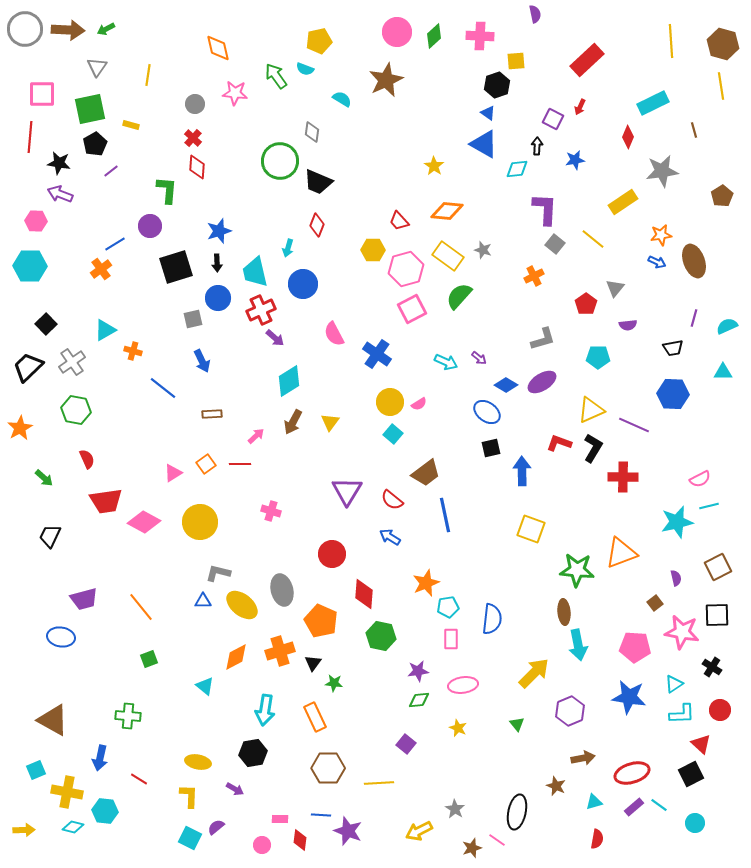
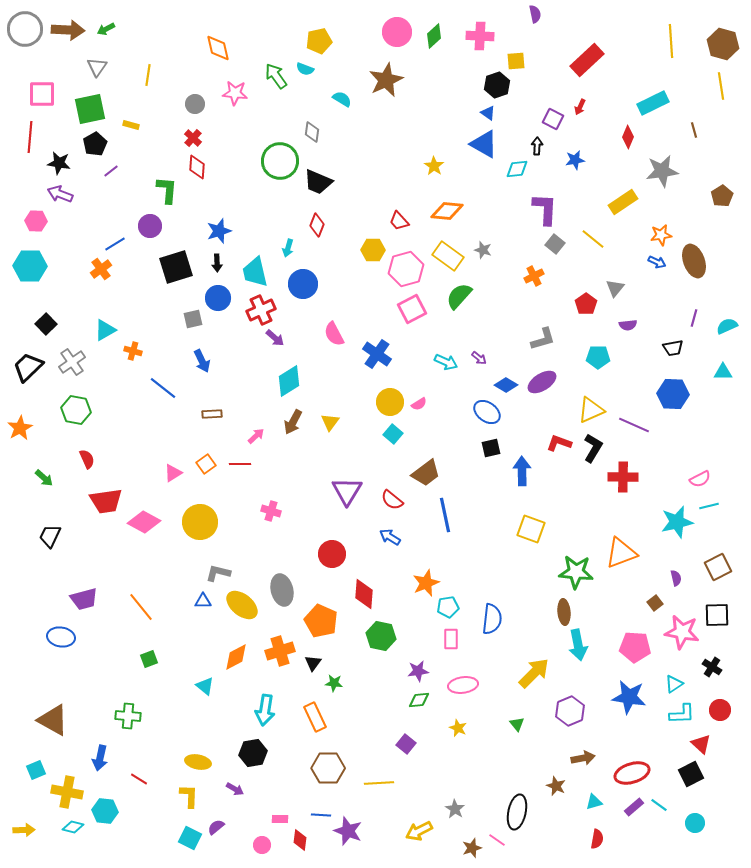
green star at (577, 570): moved 1 px left, 2 px down
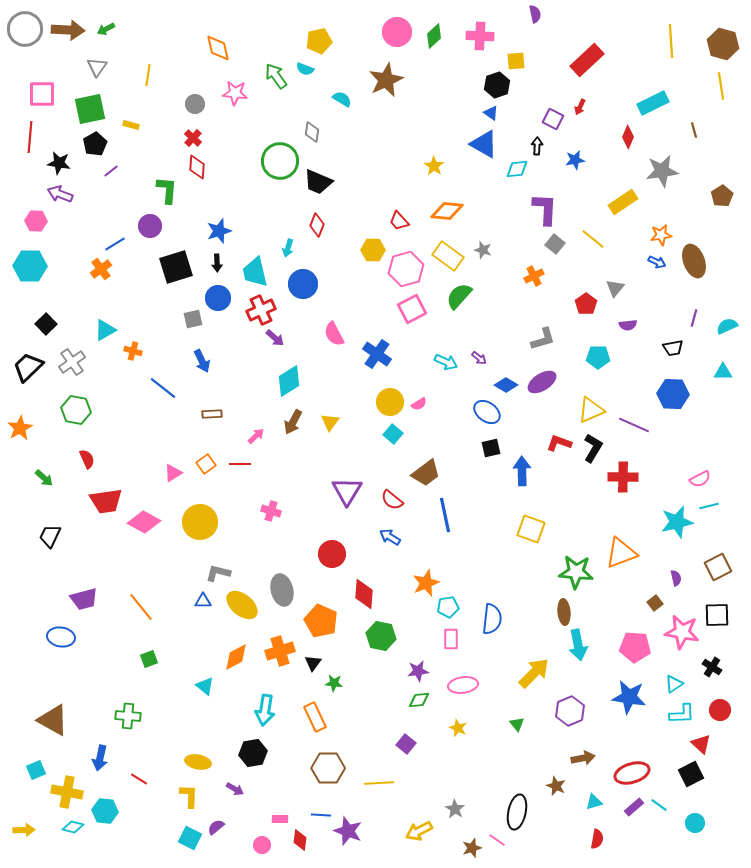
blue triangle at (488, 113): moved 3 px right
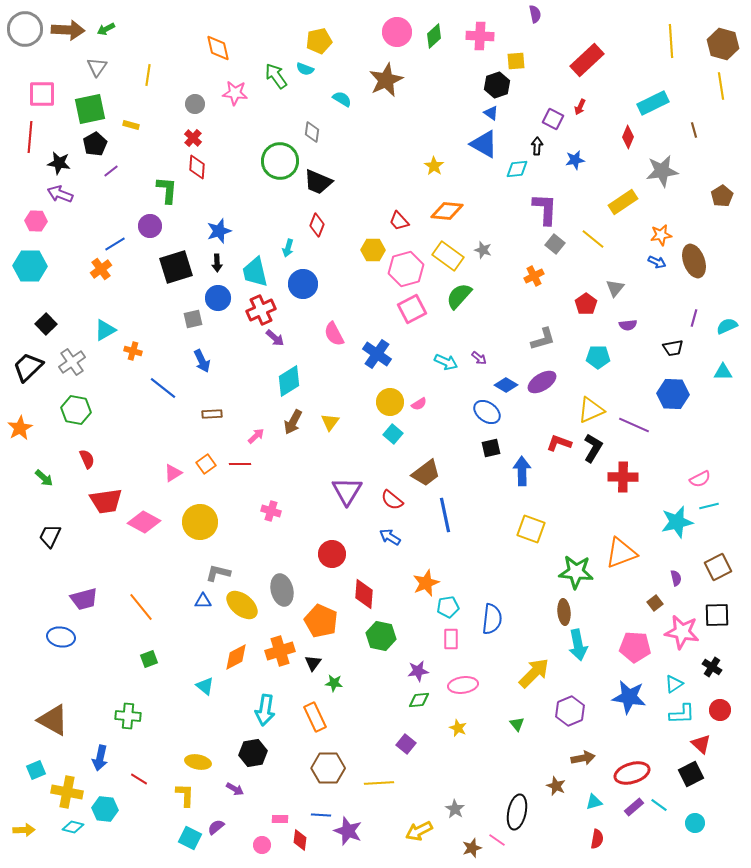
yellow L-shape at (189, 796): moved 4 px left, 1 px up
cyan hexagon at (105, 811): moved 2 px up
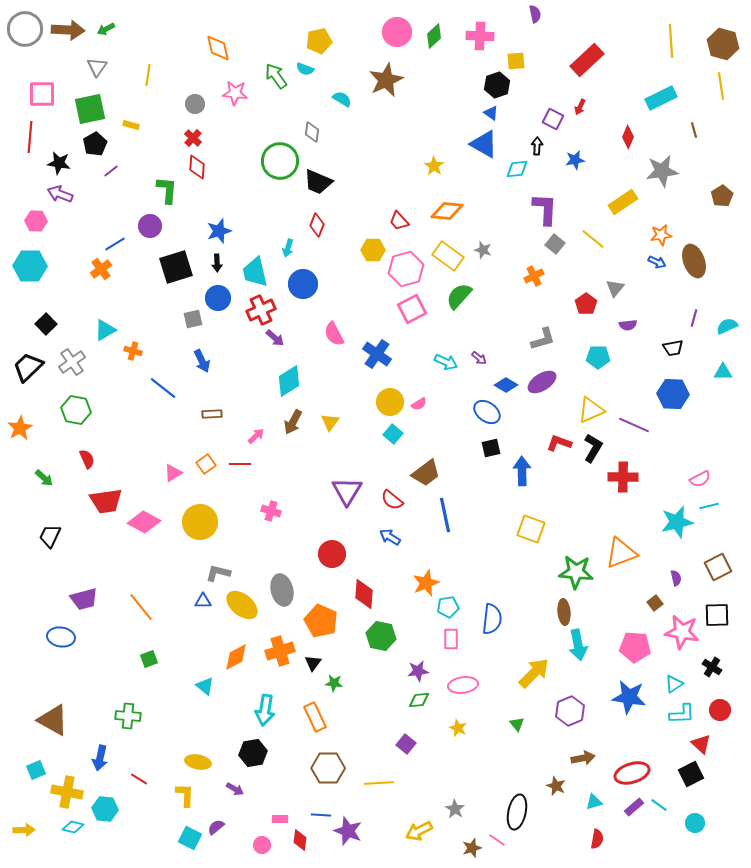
cyan rectangle at (653, 103): moved 8 px right, 5 px up
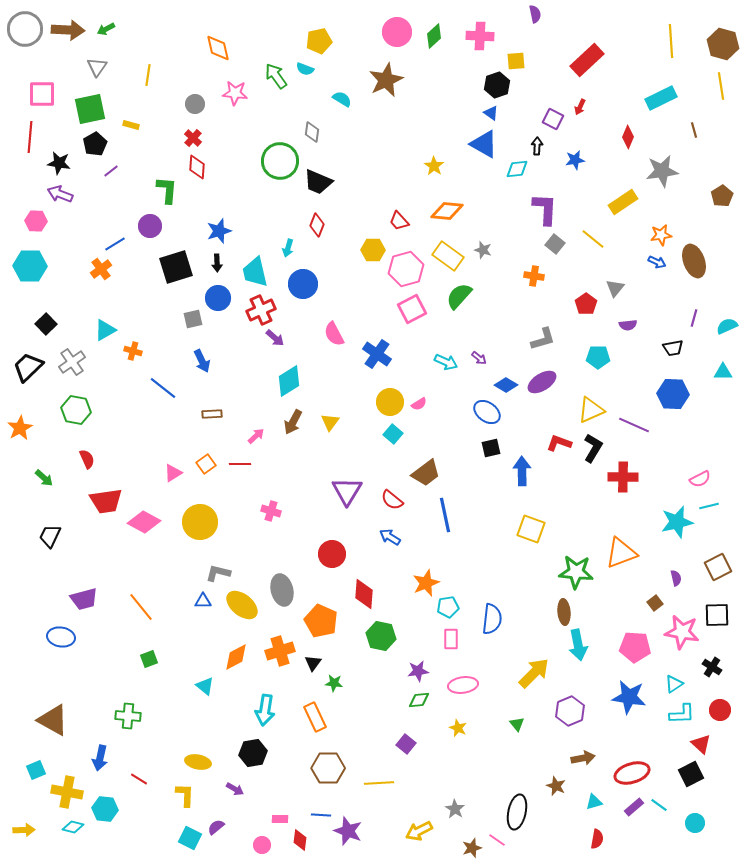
orange cross at (534, 276): rotated 36 degrees clockwise
